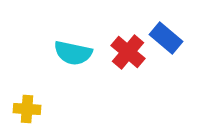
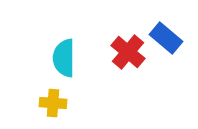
cyan semicircle: moved 9 px left, 5 px down; rotated 78 degrees clockwise
yellow cross: moved 26 px right, 6 px up
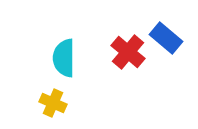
yellow cross: rotated 20 degrees clockwise
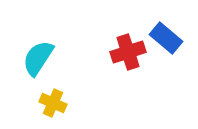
red cross: rotated 32 degrees clockwise
cyan semicircle: moved 26 px left; rotated 33 degrees clockwise
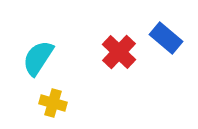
red cross: moved 9 px left; rotated 28 degrees counterclockwise
yellow cross: rotated 8 degrees counterclockwise
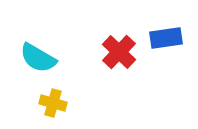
blue rectangle: rotated 48 degrees counterclockwise
cyan semicircle: rotated 93 degrees counterclockwise
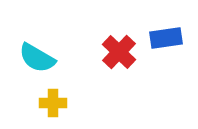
cyan semicircle: moved 1 px left
yellow cross: rotated 16 degrees counterclockwise
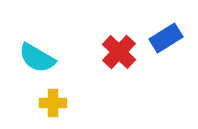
blue rectangle: rotated 24 degrees counterclockwise
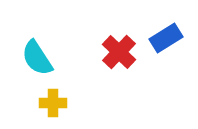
cyan semicircle: rotated 27 degrees clockwise
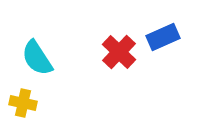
blue rectangle: moved 3 px left, 1 px up; rotated 8 degrees clockwise
yellow cross: moved 30 px left; rotated 12 degrees clockwise
